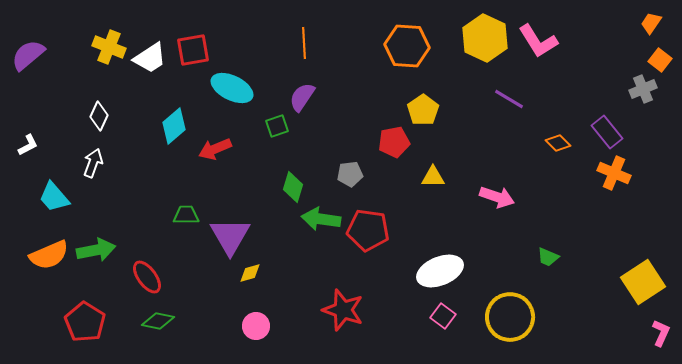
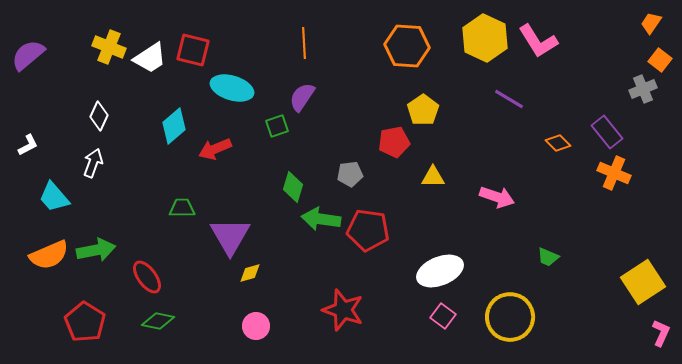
red square at (193, 50): rotated 24 degrees clockwise
cyan ellipse at (232, 88): rotated 9 degrees counterclockwise
green trapezoid at (186, 215): moved 4 px left, 7 px up
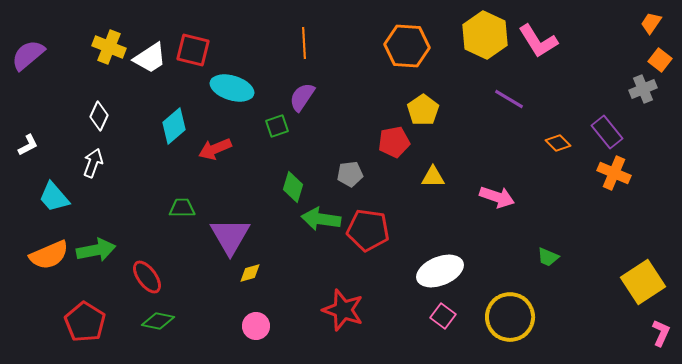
yellow hexagon at (485, 38): moved 3 px up
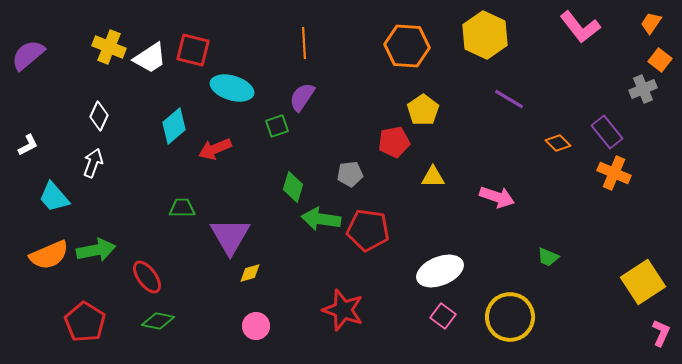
pink L-shape at (538, 41): moved 42 px right, 14 px up; rotated 6 degrees counterclockwise
